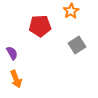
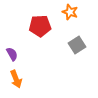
orange star: moved 1 px left, 1 px down; rotated 21 degrees counterclockwise
purple semicircle: moved 1 px down
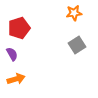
orange star: moved 4 px right, 1 px down; rotated 28 degrees counterclockwise
red pentagon: moved 21 px left, 2 px down; rotated 15 degrees counterclockwise
orange arrow: rotated 84 degrees counterclockwise
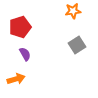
orange star: moved 1 px left, 2 px up
red pentagon: moved 1 px right, 1 px up
purple semicircle: moved 13 px right
